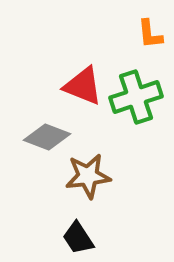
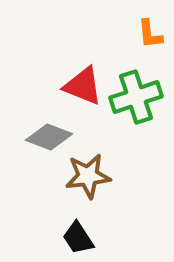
gray diamond: moved 2 px right
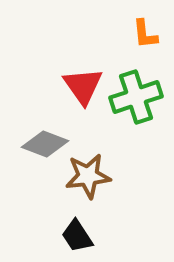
orange L-shape: moved 5 px left
red triangle: rotated 33 degrees clockwise
gray diamond: moved 4 px left, 7 px down
black trapezoid: moved 1 px left, 2 px up
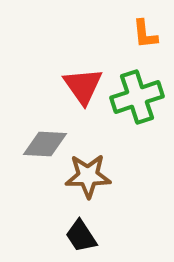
green cross: moved 1 px right
gray diamond: rotated 18 degrees counterclockwise
brown star: rotated 6 degrees clockwise
black trapezoid: moved 4 px right
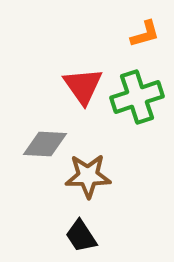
orange L-shape: rotated 100 degrees counterclockwise
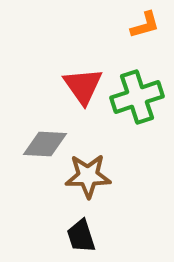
orange L-shape: moved 9 px up
black trapezoid: rotated 15 degrees clockwise
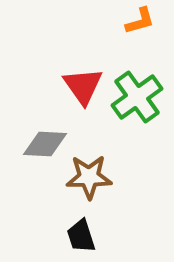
orange L-shape: moved 5 px left, 4 px up
green cross: rotated 18 degrees counterclockwise
brown star: moved 1 px right, 1 px down
